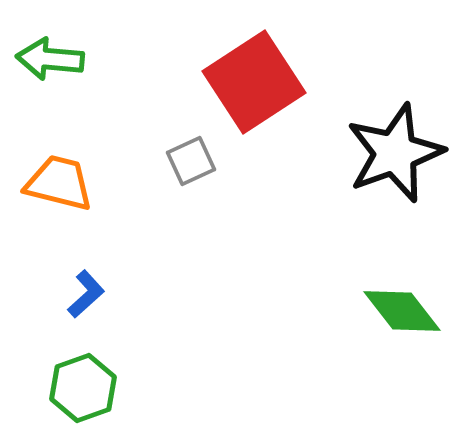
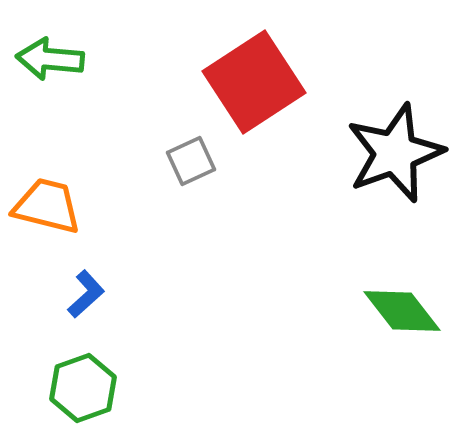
orange trapezoid: moved 12 px left, 23 px down
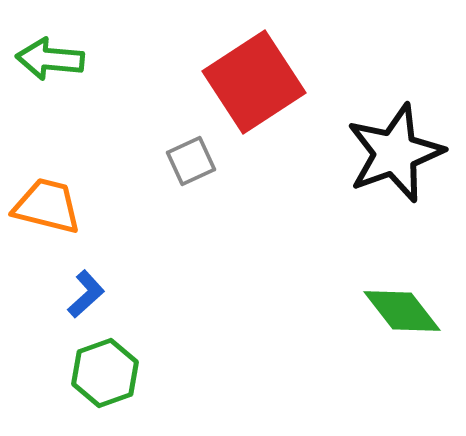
green hexagon: moved 22 px right, 15 px up
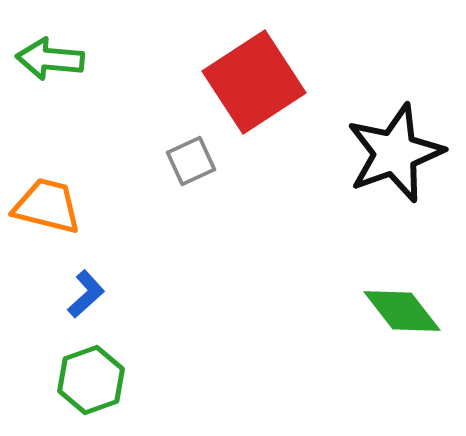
green hexagon: moved 14 px left, 7 px down
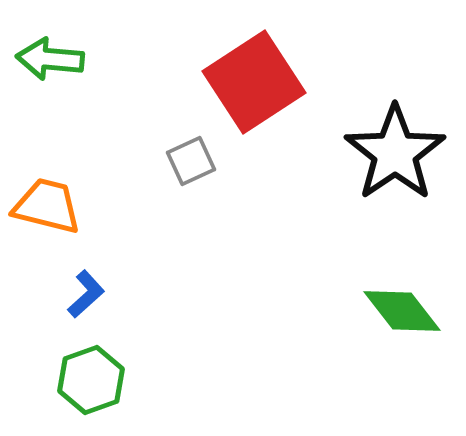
black star: rotated 14 degrees counterclockwise
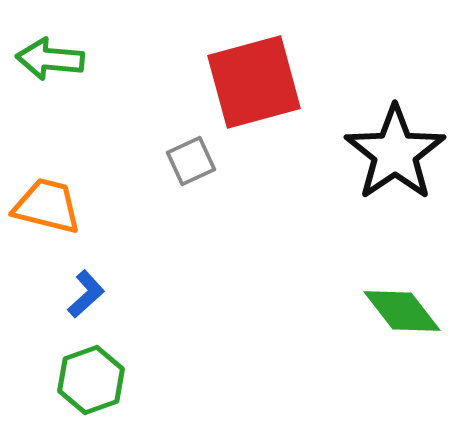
red square: rotated 18 degrees clockwise
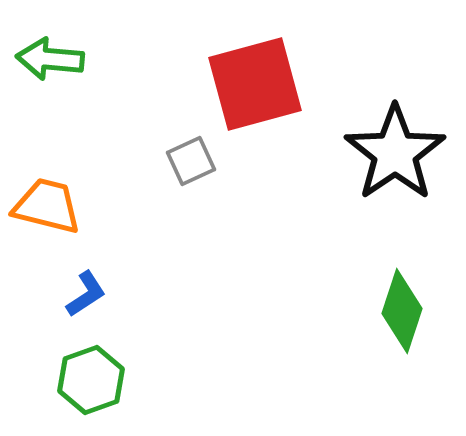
red square: moved 1 px right, 2 px down
blue L-shape: rotated 9 degrees clockwise
green diamond: rotated 56 degrees clockwise
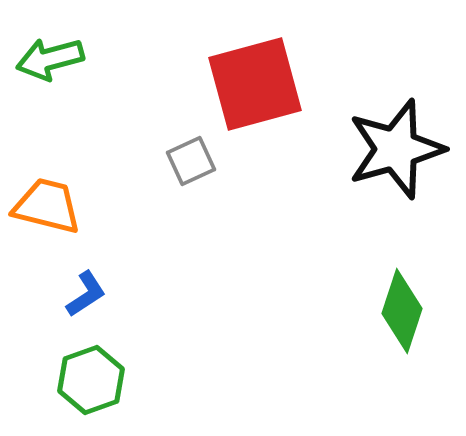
green arrow: rotated 20 degrees counterclockwise
black star: moved 1 px right, 4 px up; rotated 18 degrees clockwise
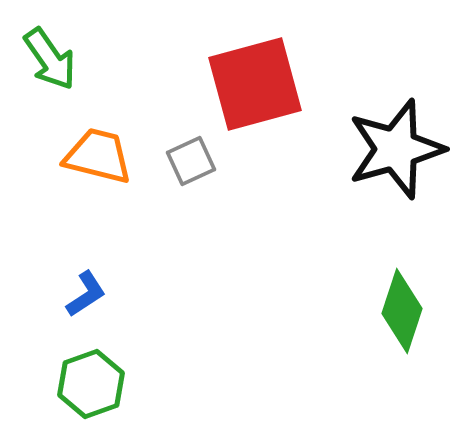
green arrow: rotated 110 degrees counterclockwise
orange trapezoid: moved 51 px right, 50 px up
green hexagon: moved 4 px down
